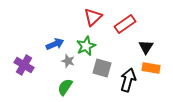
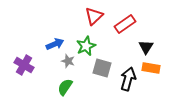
red triangle: moved 1 px right, 1 px up
black arrow: moved 1 px up
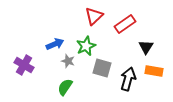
orange rectangle: moved 3 px right, 3 px down
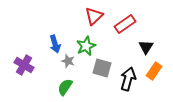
blue arrow: rotated 96 degrees clockwise
orange rectangle: rotated 66 degrees counterclockwise
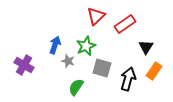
red triangle: moved 2 px right
blue arrow: moved 1 px down; rotated 144 degrees counterclockwise
green semicircle: moved 11 px right
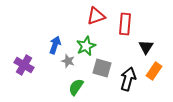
red triangle: rotated 24 degrees clockwise
red rectangle: rotated 50 degrees counterclockwise
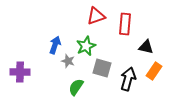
black triangle: rotated 49 degrees counterclockwise
purple cross: moved 4 px left, 7 px down; rotated 30 degrees counterclockwise
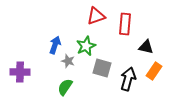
green semicircle: moved 11 px left
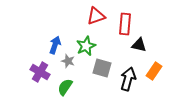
black triangle: moved 7 px left, 2 px up
purple cross: moved 20 px right; rotated 30 degrees clockwise
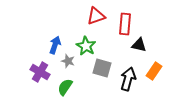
green star: rotated 18 degrees counterclockwise
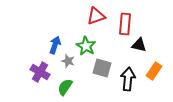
black arrow: rotated 10 degrees counterclockwise
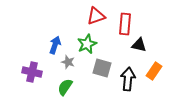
green star: moved 1 px right, 2 px up; rotated 18 degrees clockwise
gray star: moved 1 px down
purple cross: moved 8 px left; rotated 18 degrees counterclockwise
